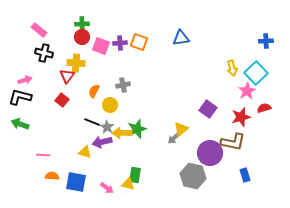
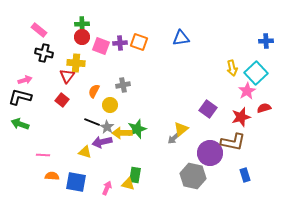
pink arrow at (107, 188): rotated 104 degrees counterclockwise
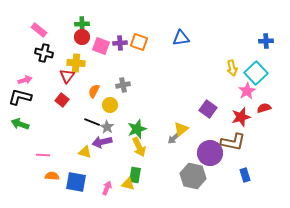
yellow arrow at (122, 133): moved 17 px right, 14 px down; rotated 114 degrees counterclockwise
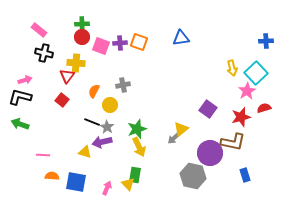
yellow triangle at (128, 184): rotated 32 degrees clockwise
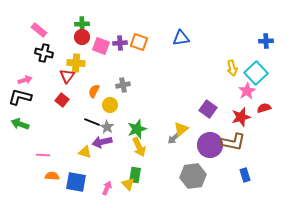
purple circle at (210, 153): moved 8 px up
gray hexagon at (193, 176): rotated 20 degrees counterclockwise
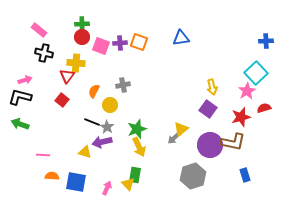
yellow arrow at (232, 68): moved 20 px left, 19 px down
gray hexagon at (193, 176): rotated 10 degrees counterclockwise
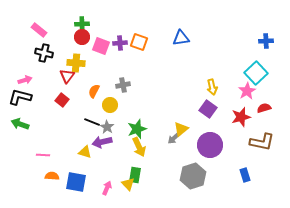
brown L-shape at (233, 142): moved 29 px right
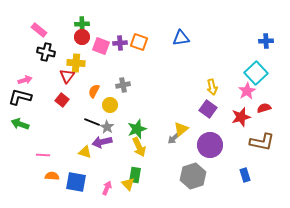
black cross at (44, 53): moved 2 px right, 1 px up
